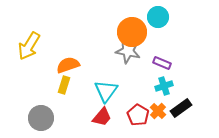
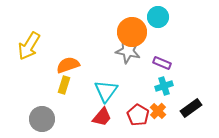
black rectangle: moved 10 px right
gray circle: moved 1 px right, 1 px down
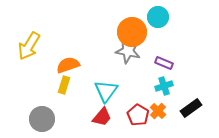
purple rectangle: moved 2 px right
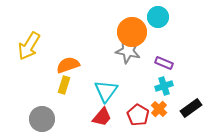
orange cross: moved 1 px right, 2 px up
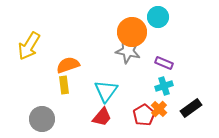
yellow rectangle: rotated 24 degrees counterclockwise
red pentagon: moved 6 px right; rotated 10 degrees clockwise
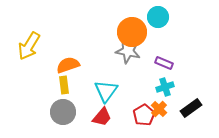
cyan cross: moved 1 px right, 1 px down
gray circle: moved 21 px right, 7 px up
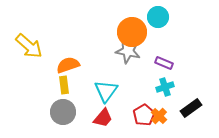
yellow arrow: rotated 80 degrees counterclockwise
orange cross: moved 7 px down
red trapezoid: moved 1 px right, 1 px down
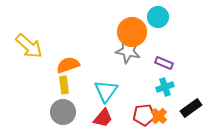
red pentagon: rotated 25 degrees clockwise
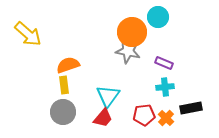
yellow arrow: moved 1 px left, 12 px up
cyan cross: rotated 12 degrees clockwise
cyan triangle: moved 2 px right, 5 px down
black rectangle: rotated 25 degrees clockwise
orange cross: moved 7 px right, 2 px down
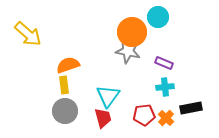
gray circle: moved 2 px right, 1 px up
red trapezoid: rotated 55 degrees counterclockwise
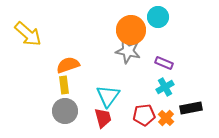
orange circle: moved 1 px left, 2 px up
cyan cross: rotated 24 degrees counterclockwise
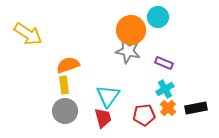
yellow arrow: rotated 8 degrees counterclockwise
cyan cross: moved 2 px down
black rectangle: moved 5 px right
orange cross: moved 2 px right, 10 px up
